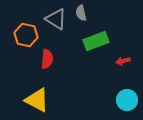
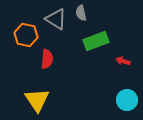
red arrow: rotated 32 degrees clockwise
yellow triangle: rotated 28 degrees clockwise
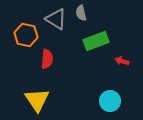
red arrow: moved 1 px left
cyan circle: moved 17 px left, 1 px down
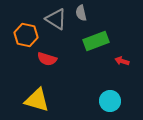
red semicircle: rotated 102 degrees clockwise
yellow triangle: rotated 40 degrees counterclockwise
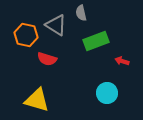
gray triangle: moved 6 px down
cyan circle: moved 3 px left, 8 px up
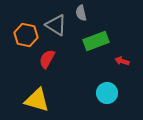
red semicircle: rotated 102 degrees clockwise
